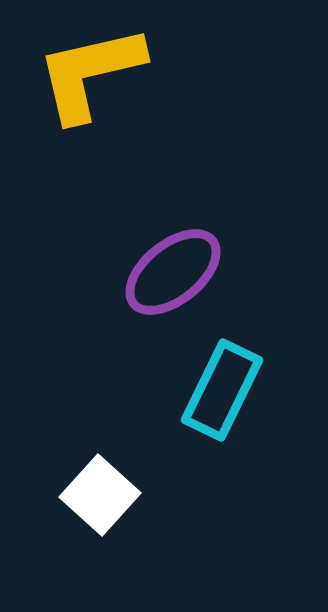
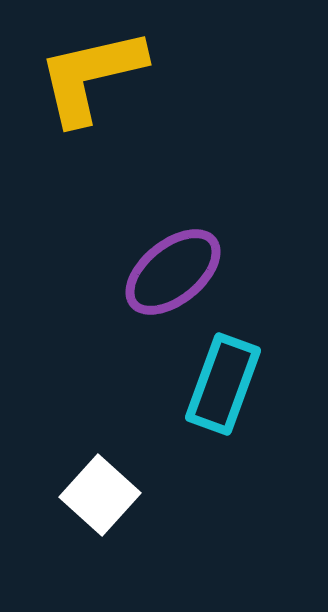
yellow L-shape: moved 1 px right, 3 px down
cyan rectangle: moved 1 px right, 6 px up; rotated 6 degrees counterclockwise
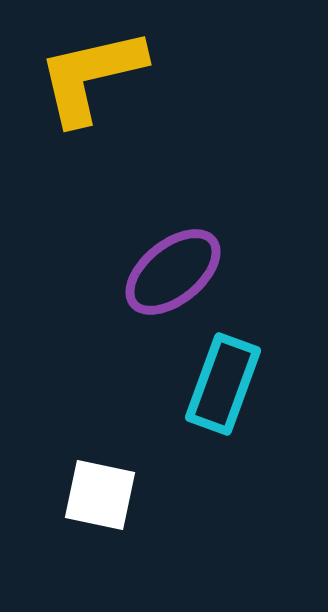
white square: rotated 30 degrees counterclockwise
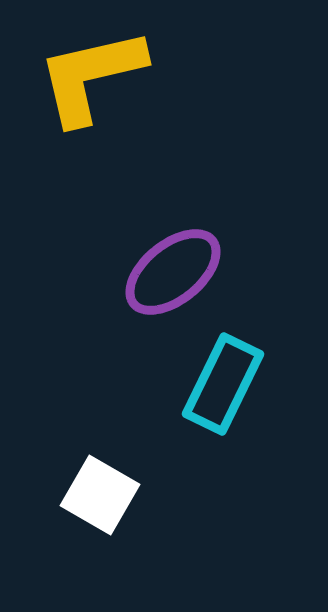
cyan rectangle: rotated 6 degrees clockwise
white square: rotated 18 degrees clockwise
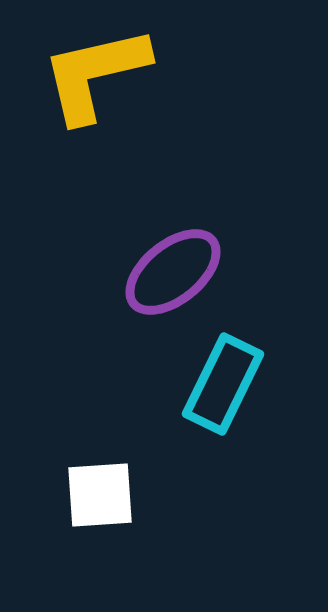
yellow L-shape: moved 4 px right, 2 px up
white square: rotated 34 degrees counterclockwise
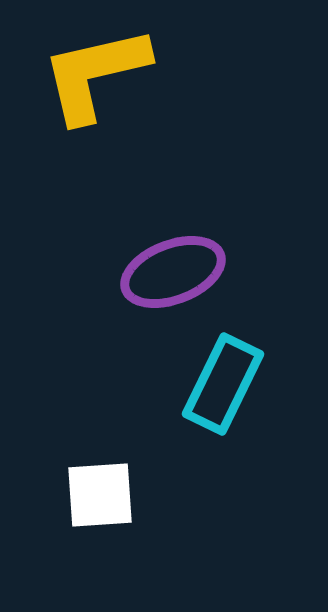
purple ellipse: rotated 18 degrees clockwise
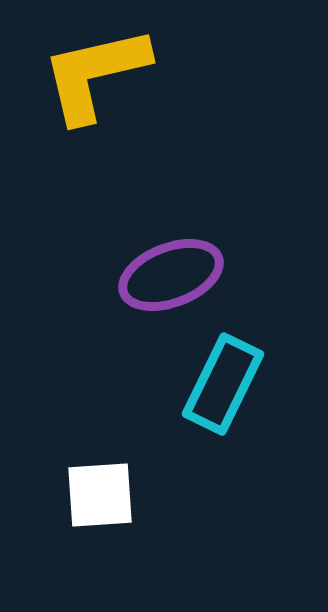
purple ellipse: moved 2 px left, 3 px down
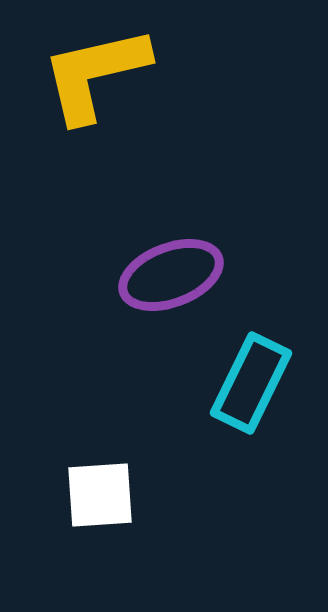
cyan rectangle: moved 28 px right, 1 px up
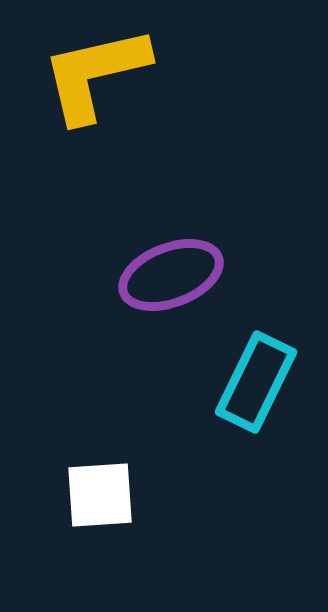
cyan rectangle: moved 5 px right, 1 px up
